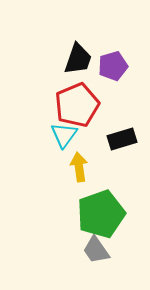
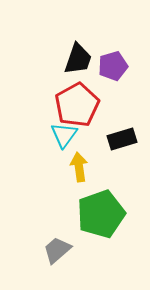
red pentagon: rotated 6 degrees counterclockwise
gray trapezoid: moved 39 px left; rotated 84 degrees clockwise
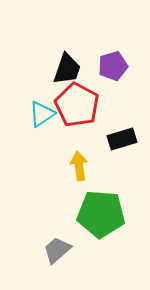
black trapezoid: moved 11 px left, 10 px down
red pentagon: rotated 15 degrees counterclockwise
cyan triangle: moved 22 px left, 21 px up; rotated 20 degrees clockwise
yellow arrow: moved 1 px up
green pentagon: rotated 24 degrees clockwise
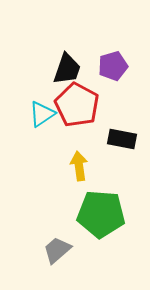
black rectangle: rotated 28 degrees clockwise
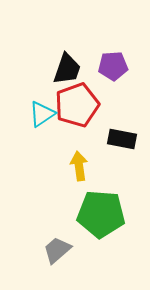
purple pentagon: rotated 12 degrees clockwise
red pentagon: rotated 24 degrees clockwise
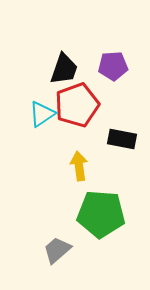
black trapezoid: moved 3 px left
